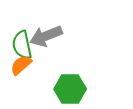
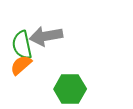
gray arrow: rotated 12 degrees clockwise
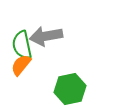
orange semicircle: rotated 10 degrees counterclockwise
green hexagon: rotated 12 degrees counterclockwise
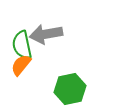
gray arrow: moved 2 px up
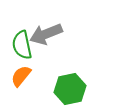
gray arrow: rotated 12 degrees counterclockwise
orange semicircle: moved 11 px down
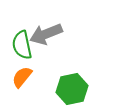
orange semicircle: moved 1 px right, 1 px down
green hexagon: moved 2 px right
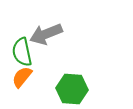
green semicircle: moved 7 px down
green hexagon: rotated 16 degrees clockwise
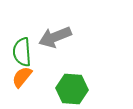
gray arrow: moved 9 px right, 3 px down
green semicircle: rotated 8 degrees clockwise
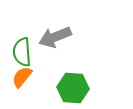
green hexagon: moved 1 px right, 1 px up
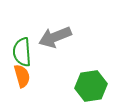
orange semicircle: moved 1 px up; rotated 125 degrees clockwise
green hexagon: moved 18 px right, 2 px up; rotated 12 degrees counterclockwise
